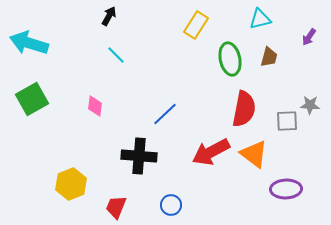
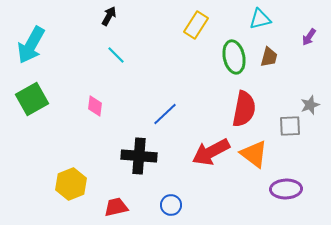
cyan arrow: moved 2 px right, 2 px down; rotated 78 degrees counterclockwise
green ellipse: moved 4 px right, 2 px up
gray star: rotated 24 degrees counterclockwise
gray square: moved 3 px right, 5 px down
red trapezoid: rotated 55 degrees clockwise
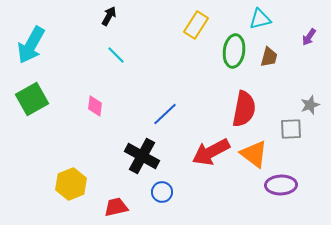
green ellipse: moved 6 px up; rotated 20 degrees clockwise
gray square: moved 1 px right, 3 px down
black cross: moved 3 px right; rotated 24 degrees clockwise
purple ellipse: moved 5 px left, 4 px up
blue circle: moved 9 px left, 13 px up
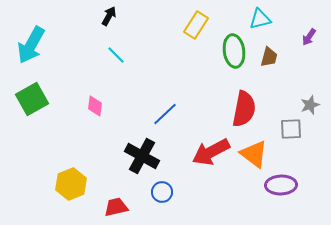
green ellipse: rotated 16 degrees counterclockwise
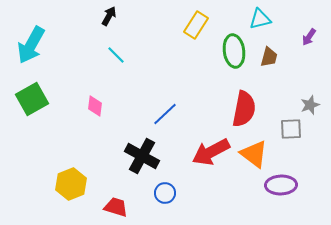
blue circle: moved 3 px right, 1 px down
red trapezoid: rotated 30 degrees clockwise
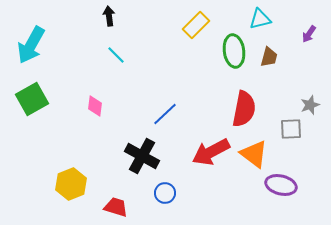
black arrow: rotated 36 degrees counterclockwise
yellow rectangle: rotated 12 degrees clockwise
purple arrow: moved 3 px up
purple ellipse: rotated 16 degrees clockwise
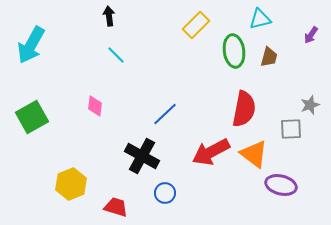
purple arrow: moved 2 px right, 1 px down
green square: moved 18 px down
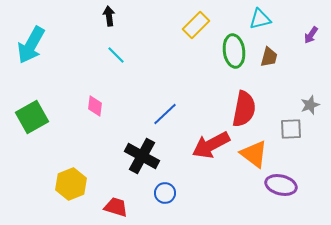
red arrow: moved 7 px up
